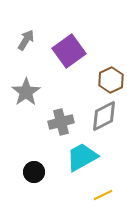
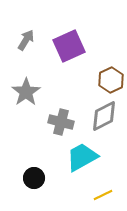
purple square: moved 5 px up; rotated 12 degrees clockwise
gray cross: rotated 30 degrees clockwise
black circle: moved 6 px down
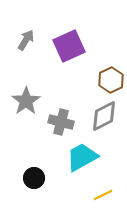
gray star: moved 9 px down
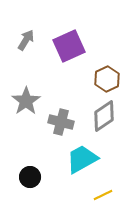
brown hexagon: moved 4 px left, 1 px up
gray diamond: rotated 8 degrees counterclockwise
cyan trapezoid: moved 2 px down
black circle: moved 4 px left, 1 px up
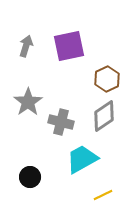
gray arrow: moved 6 px down; rotated 15 degrees counterclockwise
purple square: rotated 12 degrees clockwise
gray star: moved 2 px right, 1 px down
